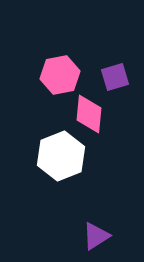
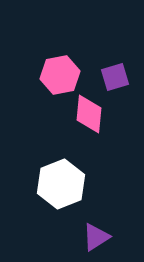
white hexagon: moved 28 px down
purple triangle: moved 1 px down
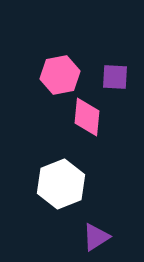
purple square: rotated 20 degrees clockwise
pink diamond: moved 2 px left, 3 px down
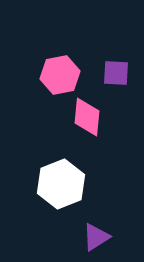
purple square: moved 1 px right, 4 px up
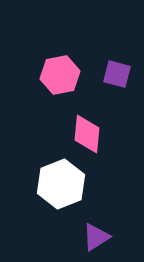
purple square: moved 1 px right, 1 px down; rotated 12 degrees clockwise
pink diamond: moved 17 px down
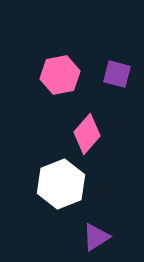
pink diamond: rotated 36 degrees clockwise
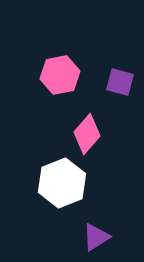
purple square: moved 3 px right, 8 px down
white hexagon: moved 1 px right, 1 px up
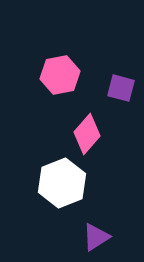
purple square: moved 1 px right, 6 px down
